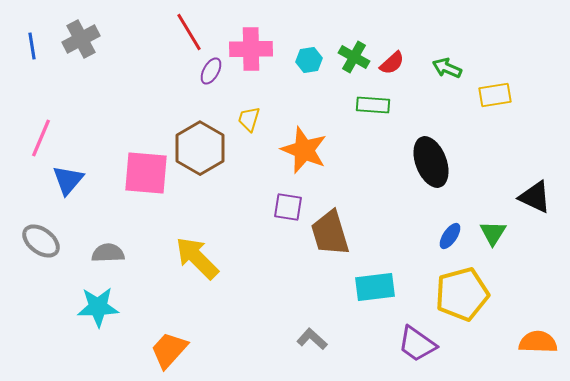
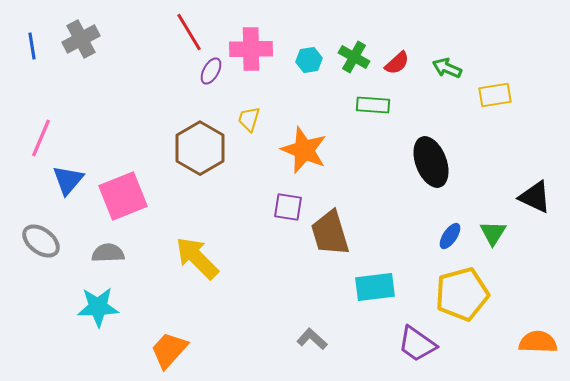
red semicircle: moved 5 px right
pink square: moved 23 px left, 23 px down; rotated 27 degrees counterclockwise
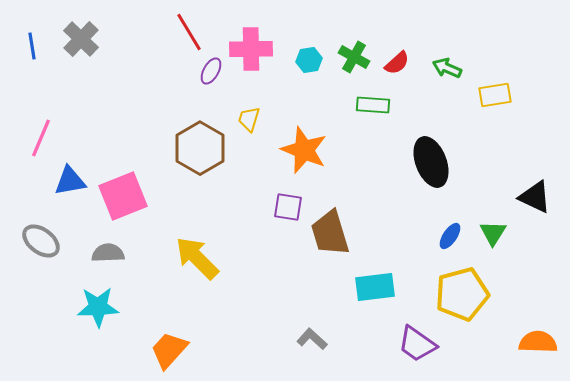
gray cross: rotated 18 degrees counterclockwise
blue triangle: moved 2 px right, 1 px down; rotated 40 degrees clockwise
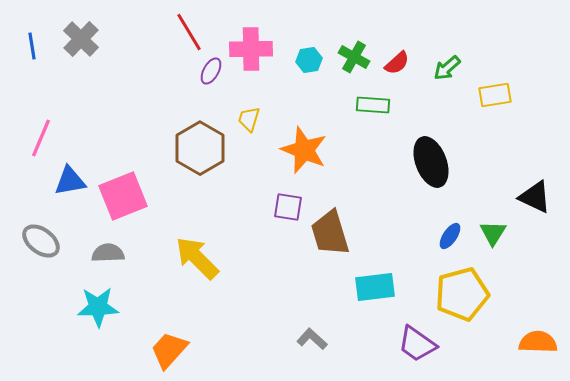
green arrow: rotated 64 degrees counterclockwise
